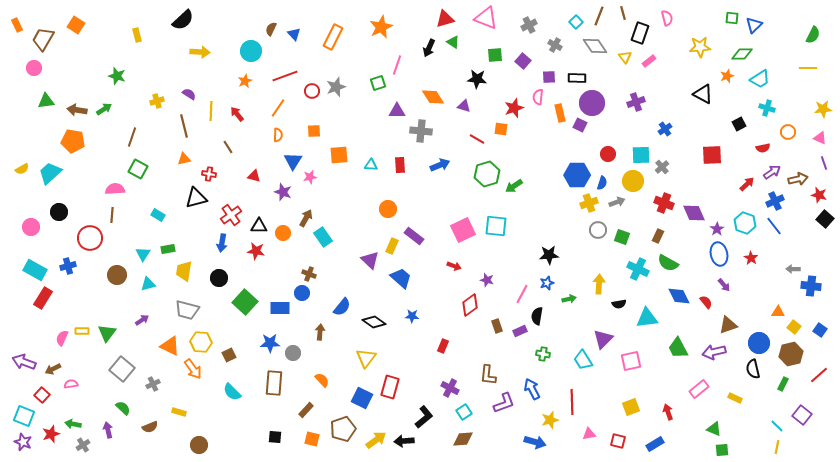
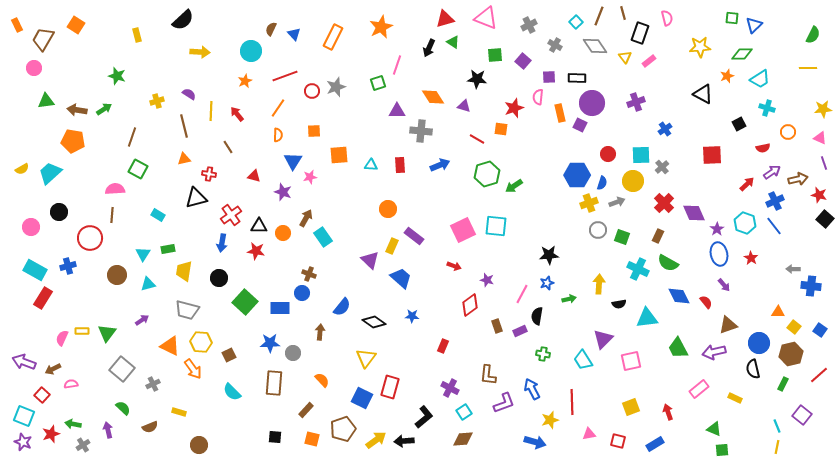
red cross at (664, 203): rotated 24 degrees clockwise
cyan line at (777, 426): rotated 24 degrees clockwise
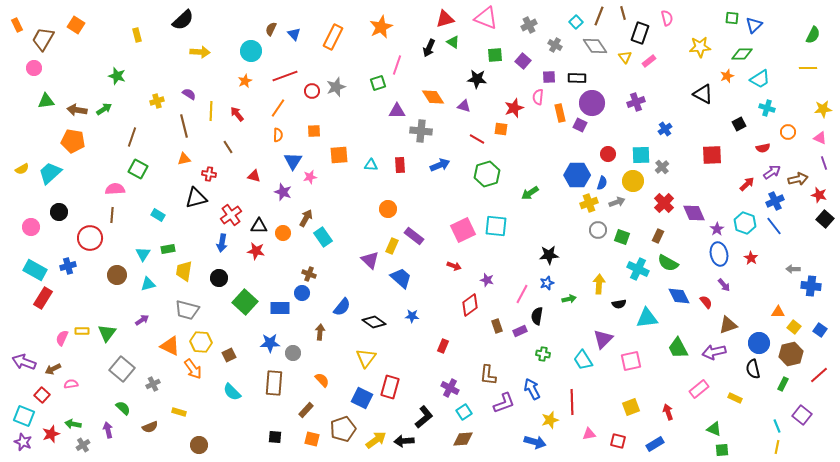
green arrow at (514, 186): moved 16 px right, 7 px down
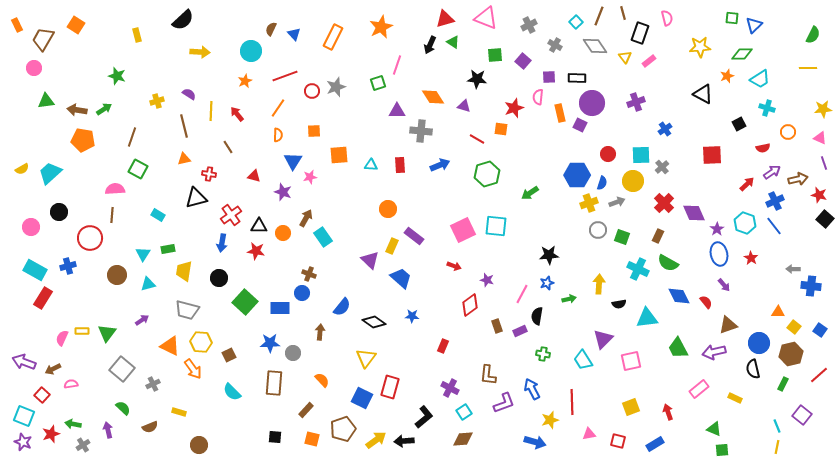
black arrow at (429, 48): moved 1 px right, 3 px up
orange pentagon at (73, 141): moved 10 px right, 1 px up
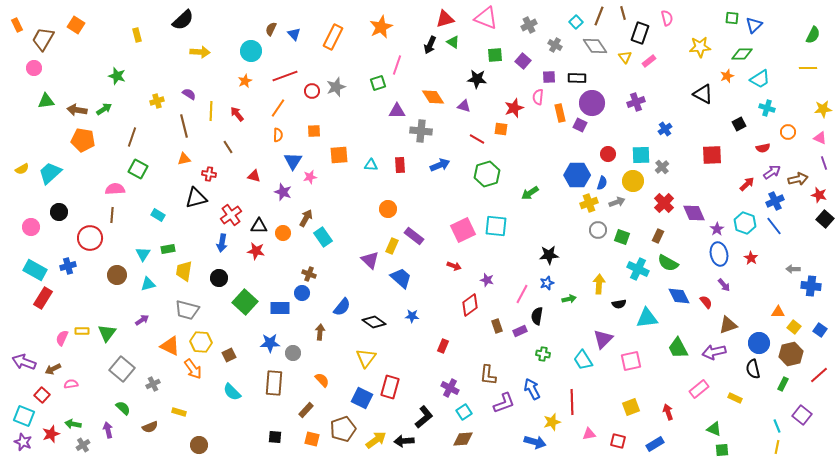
yellow star at (550, 420): moved 2 px right, 2 px down
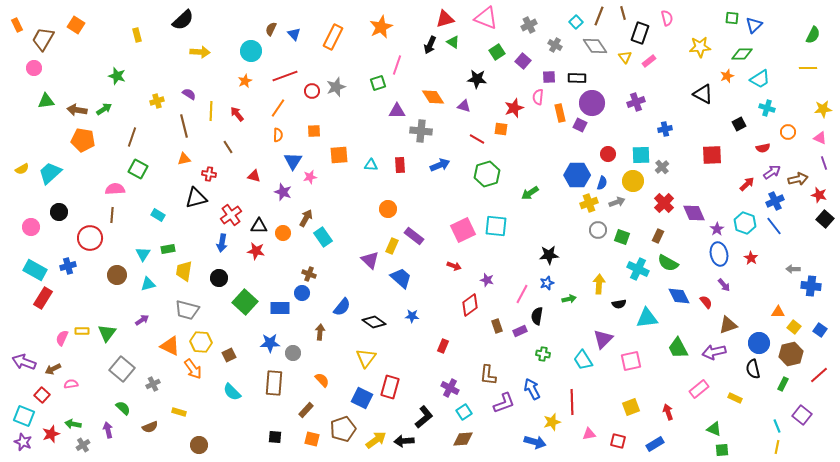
green square at (495, 55): moved 2 px right, 3 px up; rotated 28 degrees counterclockwise
blue cross at (665, 129): rotated 24 degrees clockwise
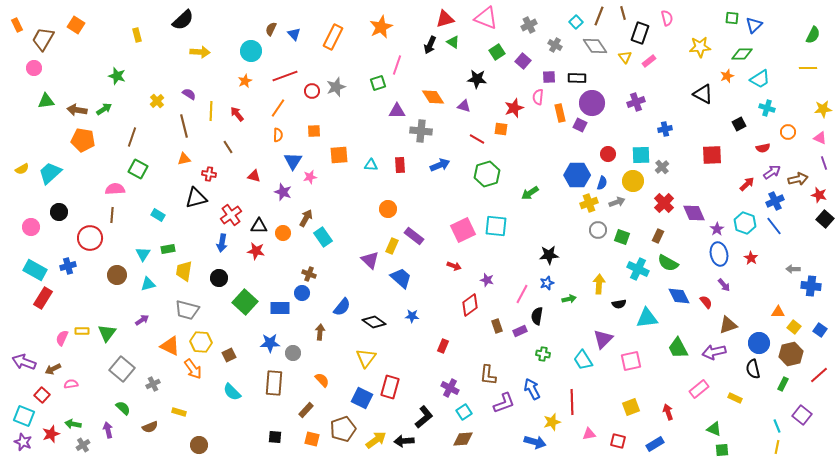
yellow cross at (157, 101): rotated 24 degrees counterclockwise
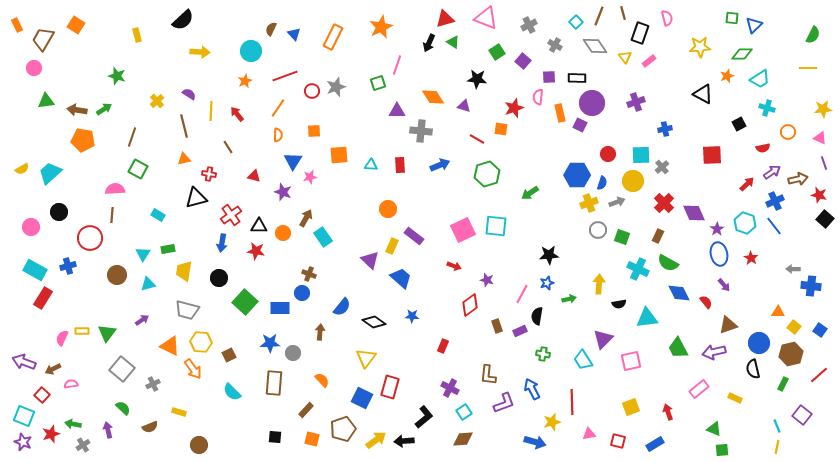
black arrow at (430, 45): moved 1 px left, 2 px up
blue diamond at (679, 296): moved 3 px up
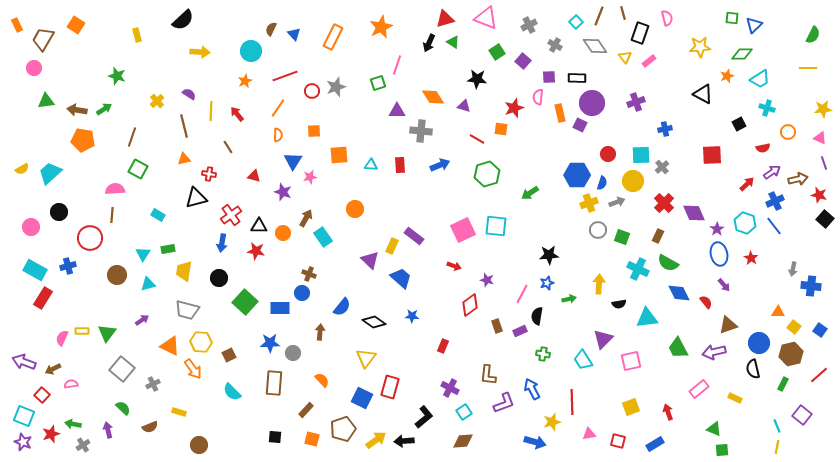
orange circle at (388, 209): moved 33 px left
gray arrow at (793, 269): rotated 80 degrees counterclockwise
brown diamond at (463, 439): moved 2 px down
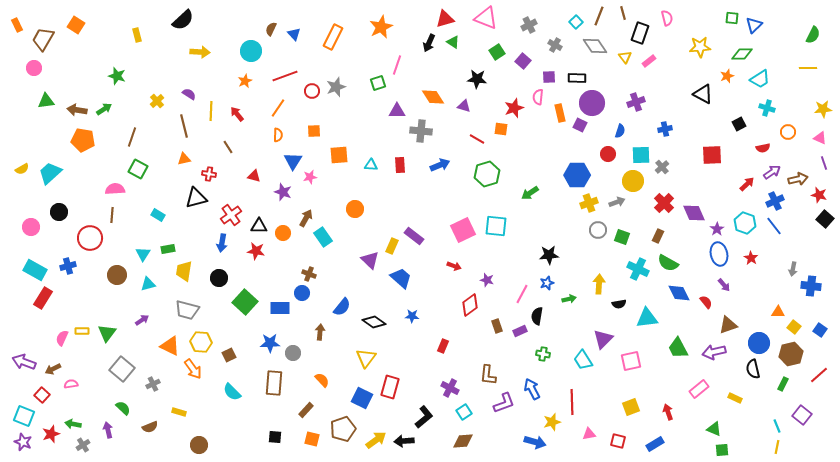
blue semicircle at (602, 183): moved 18 px right, 52 px up
